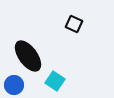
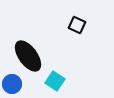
black square: moved 3 px right, 1 px down
blue circle: moved 2 px left, 1 px up
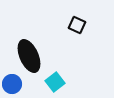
black ellipse: moved 1 px right; rotated 12 degrees clockwise
cyan square: moved 1 px down; rotated 18 degrees clockwise
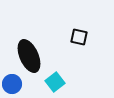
black square: moved 2 px right, 12 px down; rotated 12 degrees counterclockwise
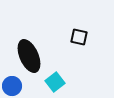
blue circle: moved 2 px down
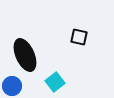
black ellipse: moved 4 px left, 1 px up
